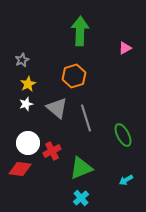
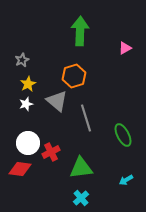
gray triangle: moved 7 px up
red cross: moved 1 px left, 1 px down
green triangle: rotated 15 degrees clockwise
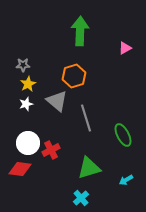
gray star: moved 1 px right, 5 px down; rotated 24 degrees clockwise
red cross: moved 2 px up
green triangle: moved 8 px right; rotated 10 degrees counterclockwise
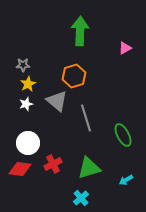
red cross: moved 2 px right, 14 px down
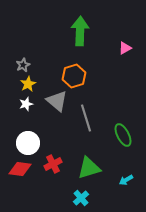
gray star: rotated 24 degrees counterclockwise
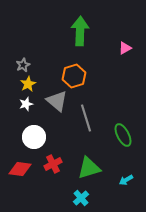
white circle: moved 6 px right, 6 px up
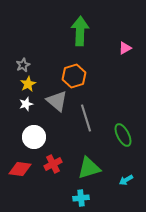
cyan cross: rotated 35 degrees clockwise
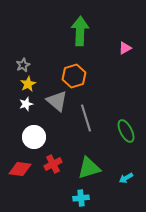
green ellipse: moved 3 px right, 4 px up
cyan arrow: moved 2 px up
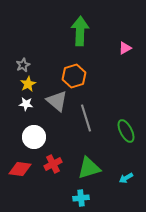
white star: rotated 24 degrees clockwise
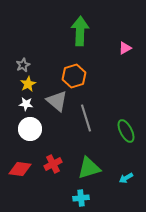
white circle: moved 4 px left, 8 px up
